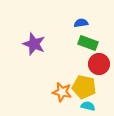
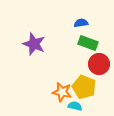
yellow pentagon: rotated 10 degrees clockwise
cyan semicircle: moved 13 px left
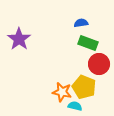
purple star: moved 15 px left, 5 px up; rotated 15 degrees clockwise
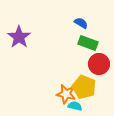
blue semicircle: rotated 40 degrees clockwise
purple star: moved 2 px up
orange star: moved 4 px right, 2 px down
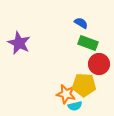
purple star: moved 6 px down; rotated 10 degrees counterclockwise
yellow pentagon: moved 2 px up; rotated 20 degrees counterclockwise
cyan semicircle: rotated 152 degrees clockwise
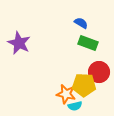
red circle: moved 8 px down
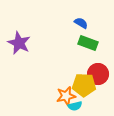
red circle: moved 1 px left, 2 px down
orange star: moved 2 px down; rotated 24 degrees counterclockwise
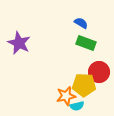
green rectangle: moved 2 px left
red circle: moved 1 px right, 2 px up
cyan semicircle: moved 2 px right
